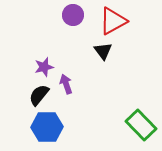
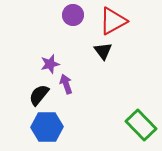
purple star: moved 6 px right, 3 px up
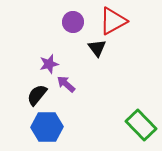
purple circle: moved 7 px down
black triangle: moved 6 px left, 3 px up
purple star: moved 1 px left
purple arrow: rotated 30 degrees counterclockwise
black semicircle: moved 2 px left
